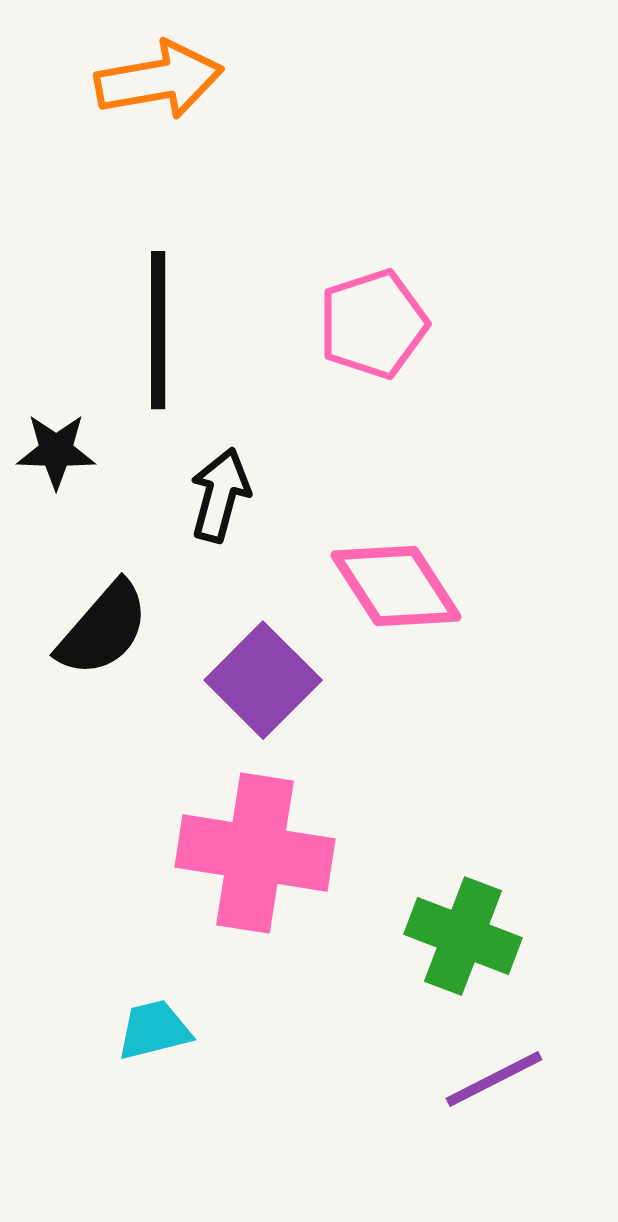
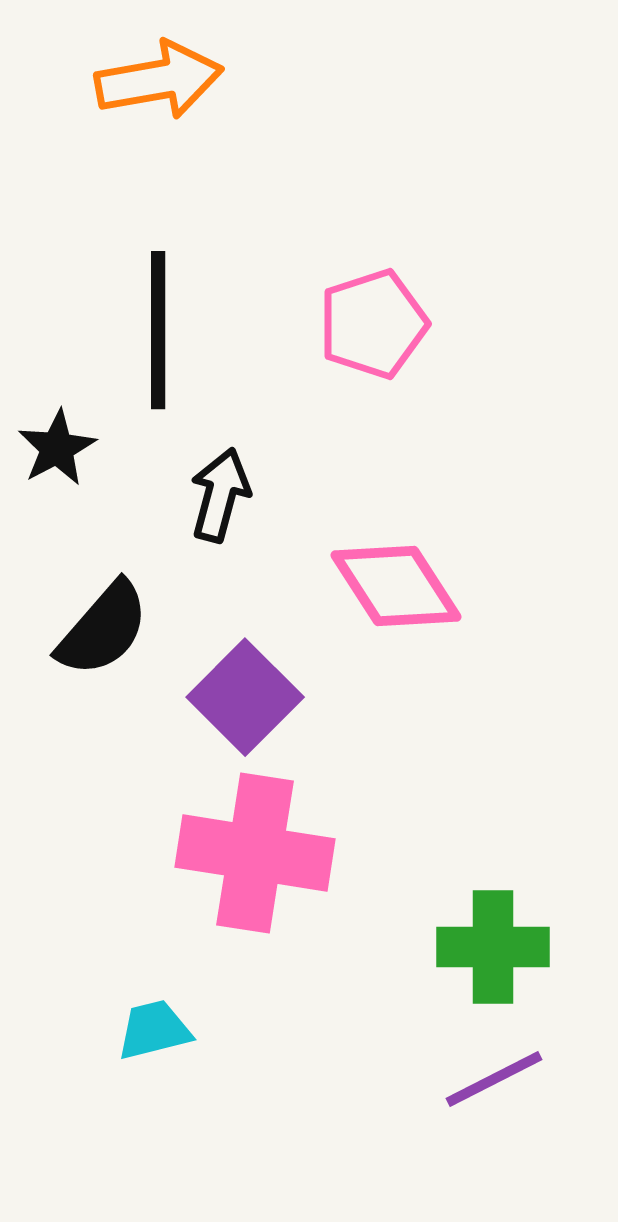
black star: moved 1 px right, 3 px up; rotated 30 degrees counterclockwise
purple square: moved 18 px left, 17 px down
green cross: moved 30 px right, 11 px down; rotated 21 degrees counterclockwise
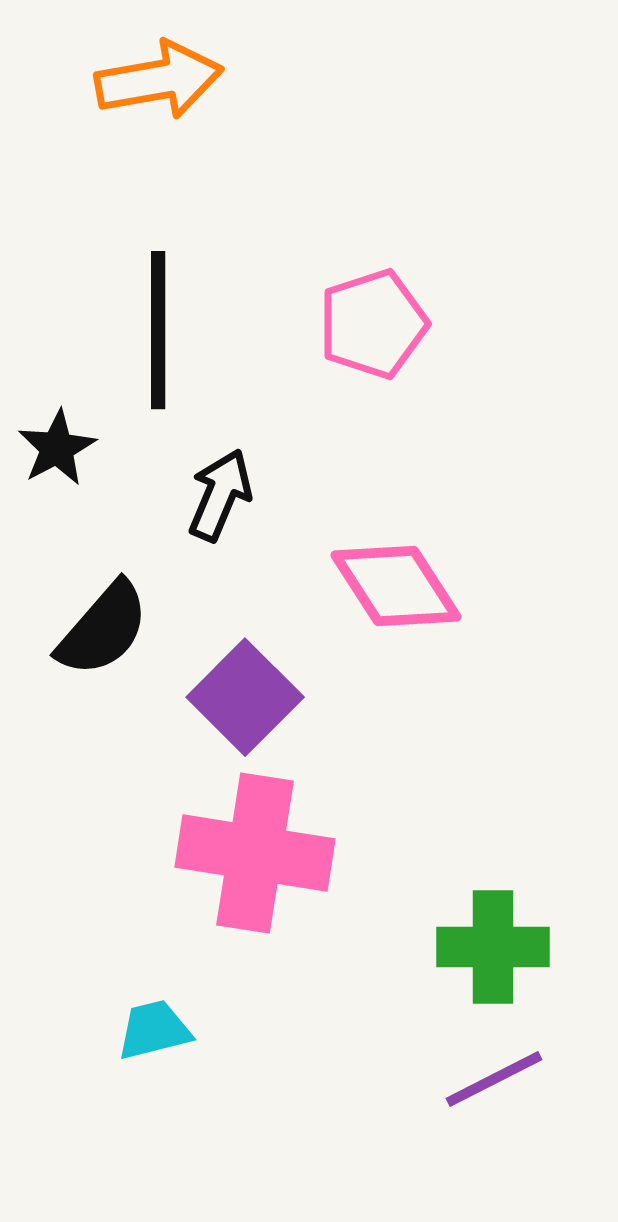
black arrow: rotated 8 degrees clockwise
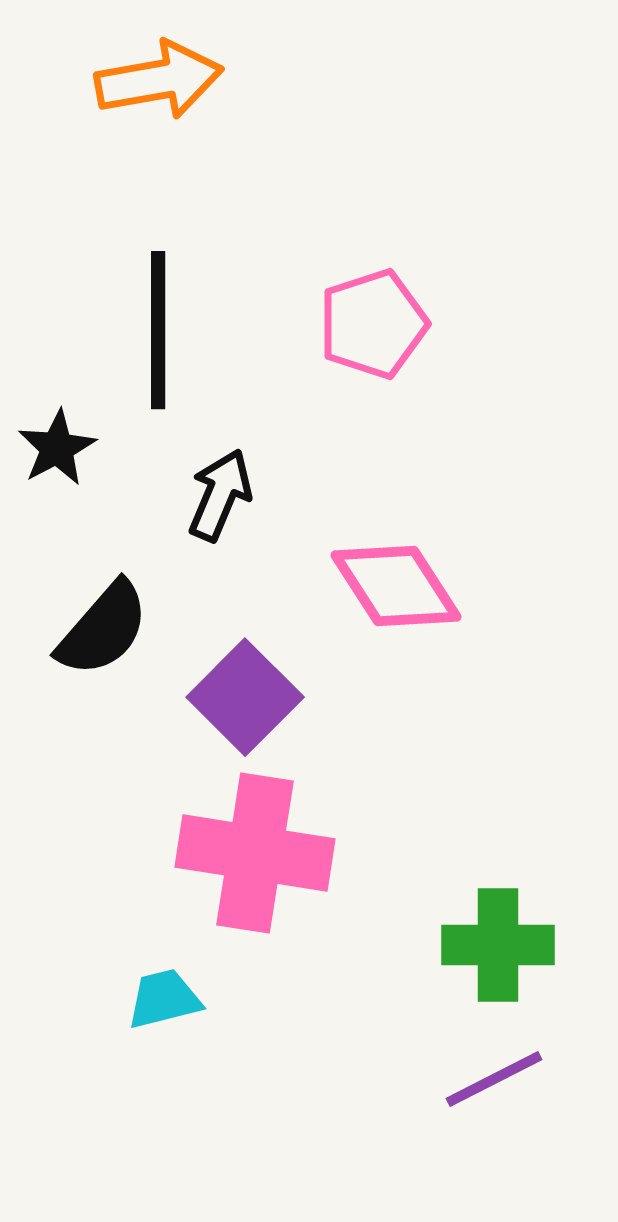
green cross: moved 5 px right, 2 px up
cyan trapezoid: moved 10 px right, 31 px up
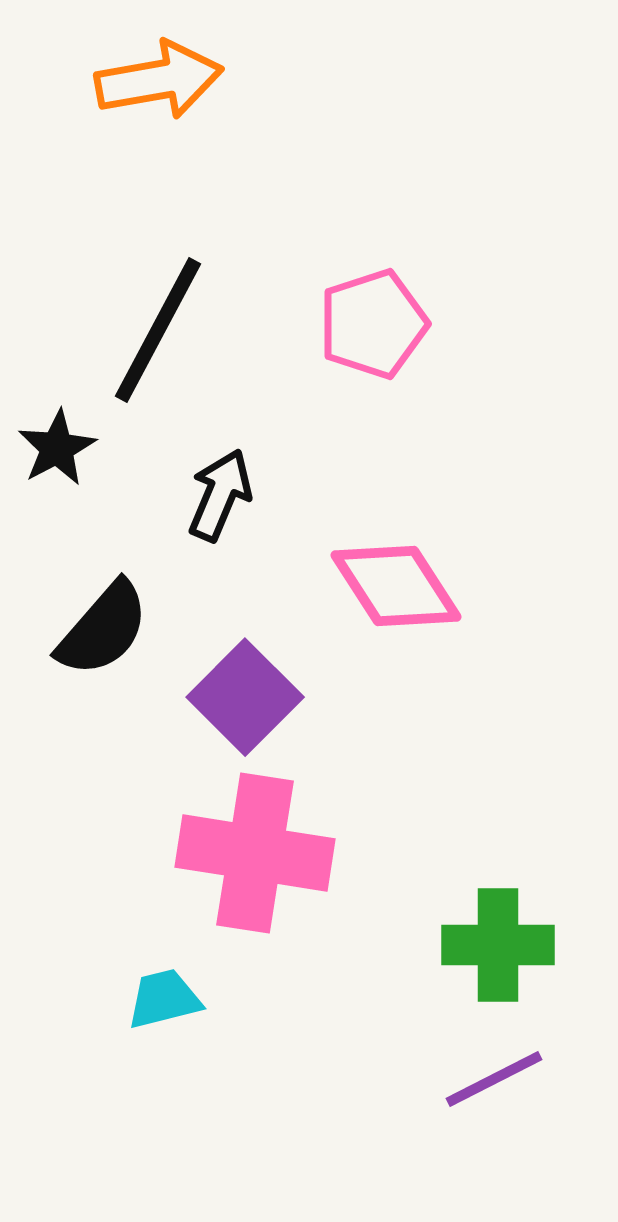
black line: rotated 28 degrees clockwise
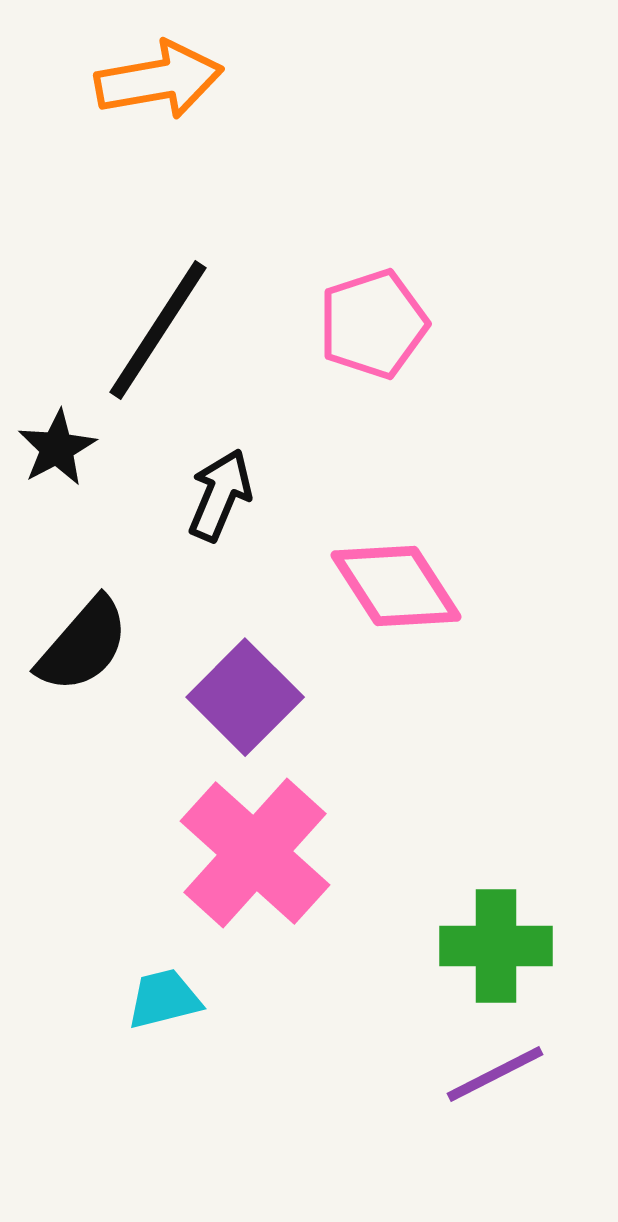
black line: rotated 5 degrees clockwise
black semicircle: moved 20 px left, 16 px down
pink cross: rotated 33 degrees clockwise
green cross: moved 2 px left, 1 px down
purple line: moved 1 px right, 5 px up
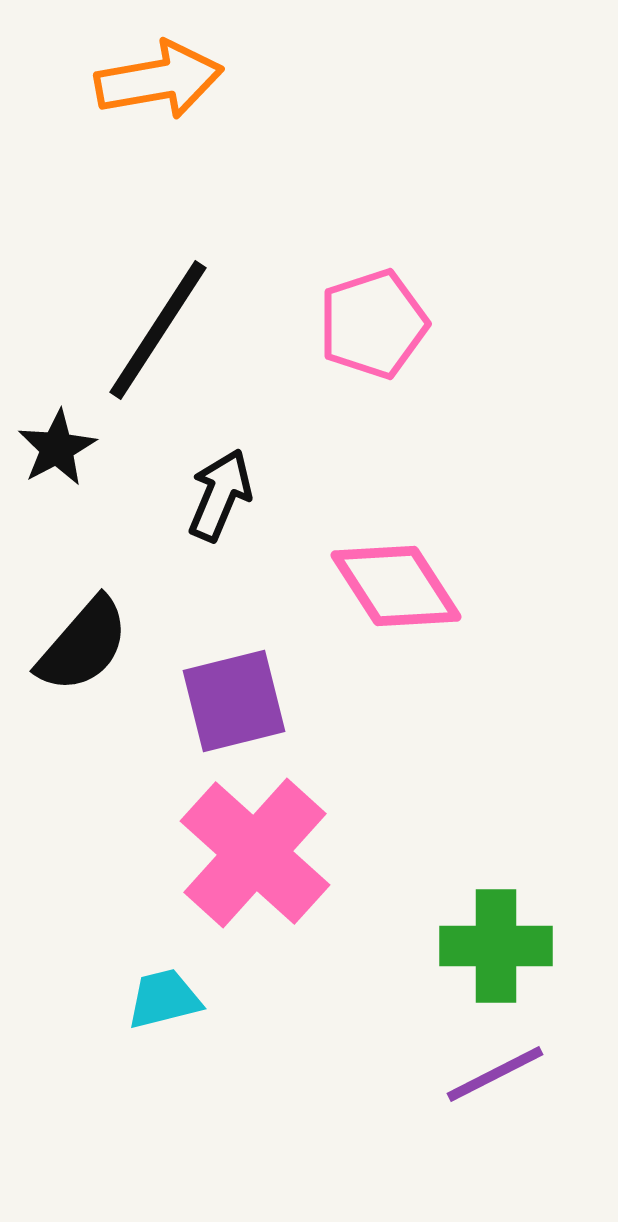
purple square: moved 11 px left, 4 px down; rotated 31 degrees clockwise
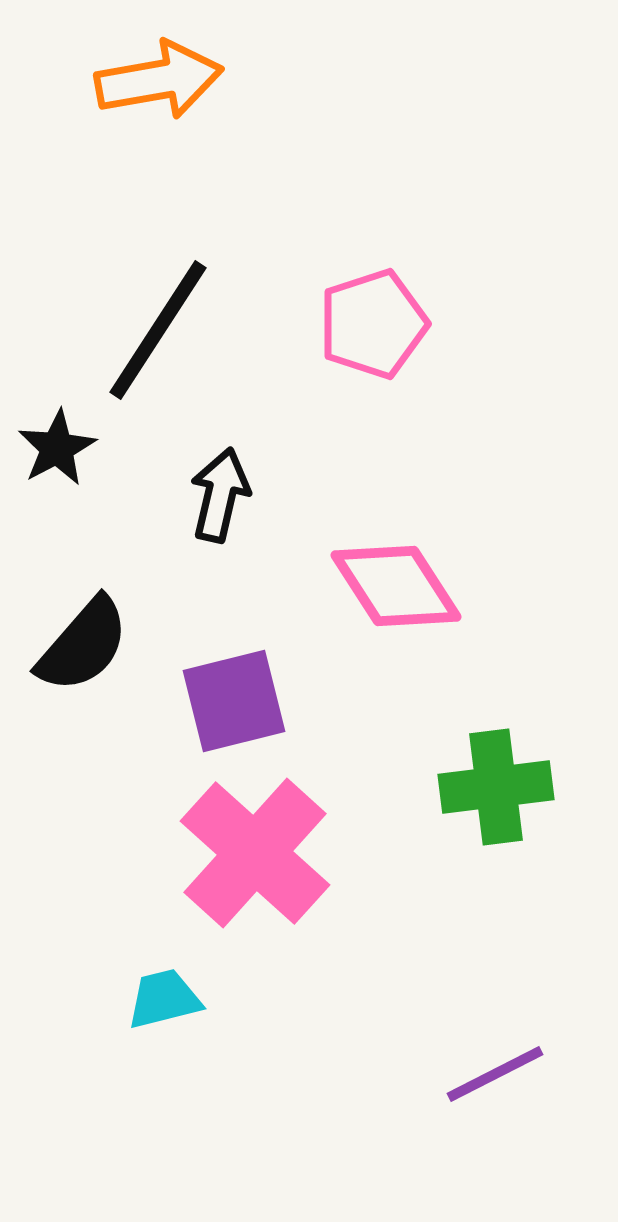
black arrow: rotated 10 degrees counterclockwise
green cross: moved 159 px up; rotated 7 degrees counterclockwise
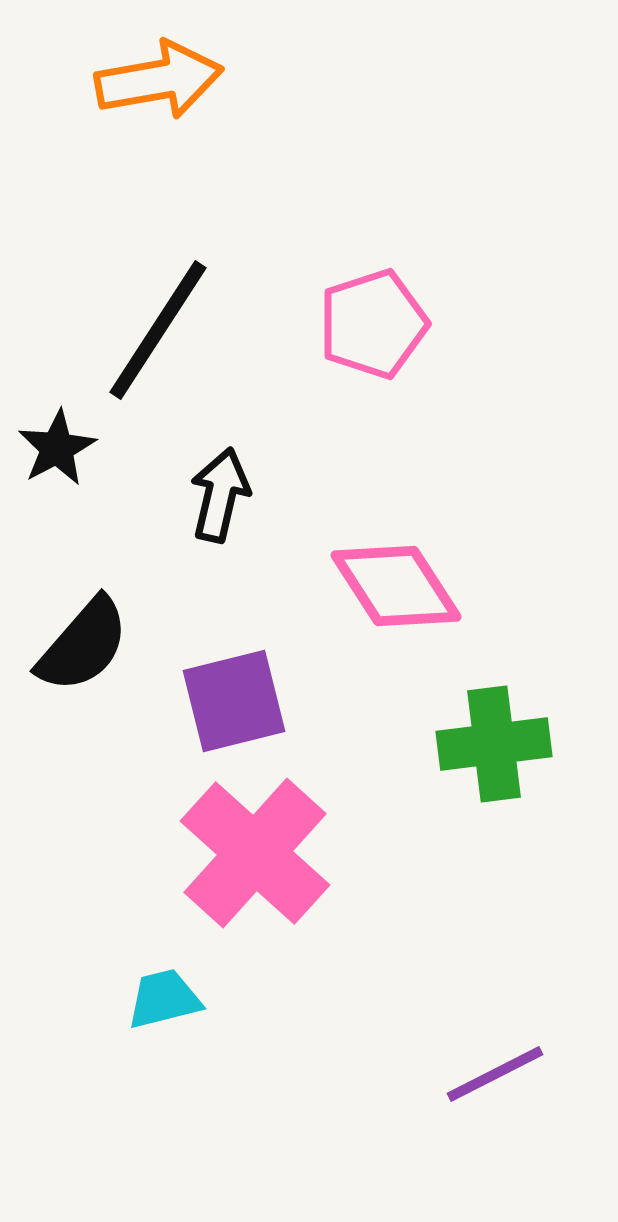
green cross: moved 2 px left, 43 px up
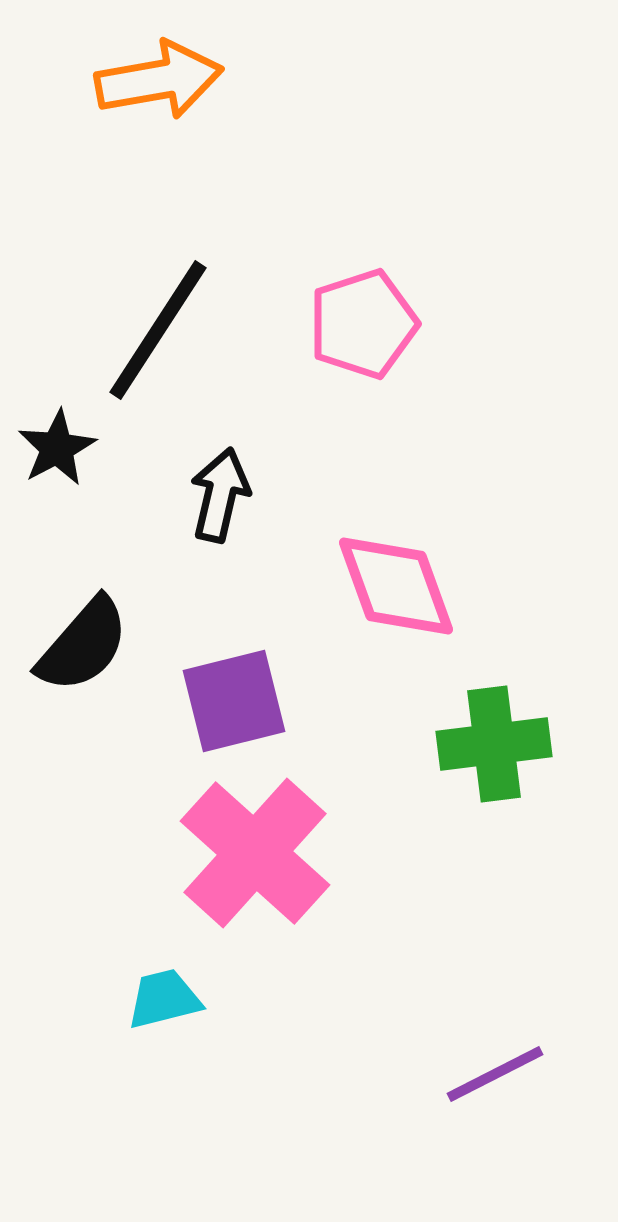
pink pentagon: moved 10 px left
pink diamond: rotated 13 degrees clockwise
